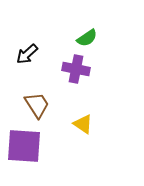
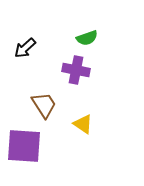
green semicircle: rotated 15 degrees clockwise
black arrow: moved 2 px left, 6 px up
purple cross: moved 1 px down
brown trapezoid: moved 7 px right
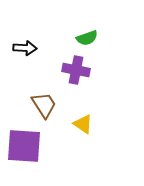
black arrow: rotated 135 degrees counterclockwise
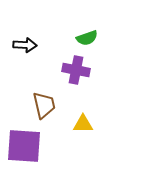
black arrow: moved 3 px up
brown trapezoid: rotated 20 degrees clockwise
yellow triangle: rotated 35 degrees counterclockwise
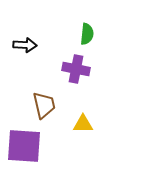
green semicircle: moved 4 px up; rotated 65 degrees counterclockwise
purple cross: moved 1 px up
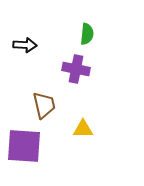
yellow triangle: moved 5 px down
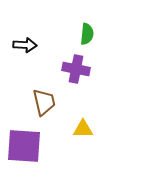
brown trapezoid: moved 3 px up
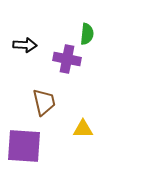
purple cross: moved 9 px left, 10 px up
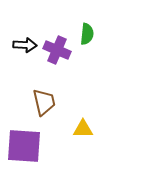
purple cross: moved 10 px left, 9 px up; rotated 12 degrees clockwise
